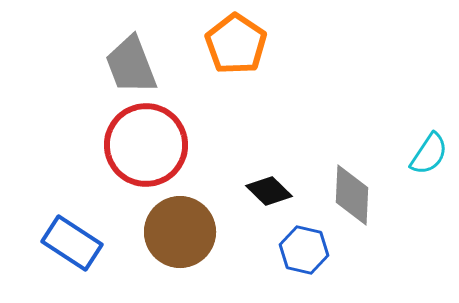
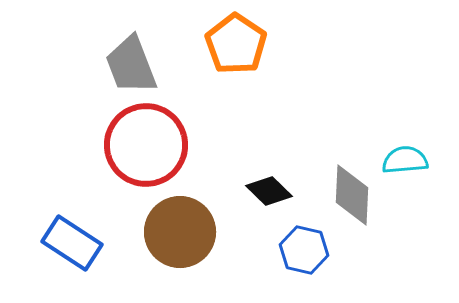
cyan semicircle: moved 24 px left, 6 px down; rotated 129 degrees counterclockwise
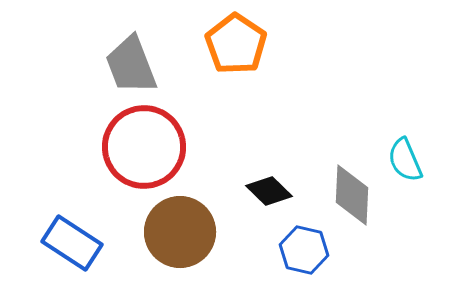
red circle: moved 2 px left, 2 px down
cyan semicircle: rotated 108 degrees counterclockwise
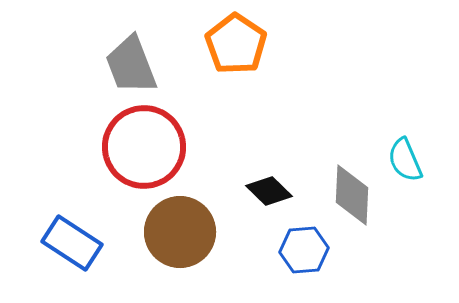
blue hexagon: rotated 18 degrees counterclockwise
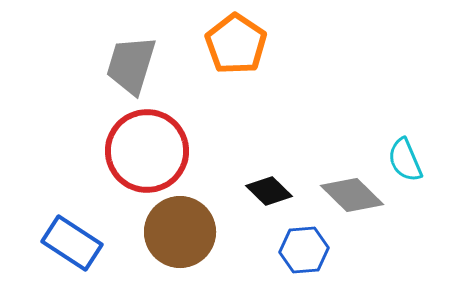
gray trapezoid: rotated 38 degrees clockwise
red circle: moved 3 px right, 4 px down
gray diamond: rotated 48 degrees counterclockwise
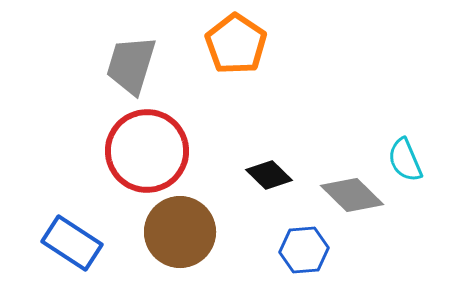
black diamond: moved 16 px up
